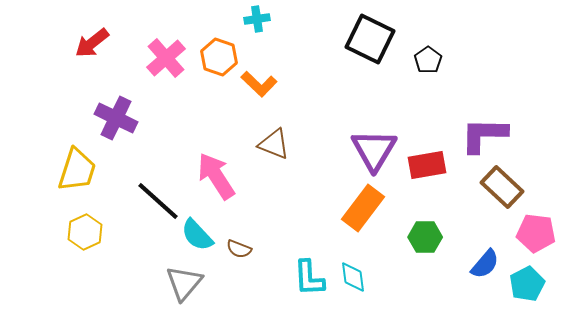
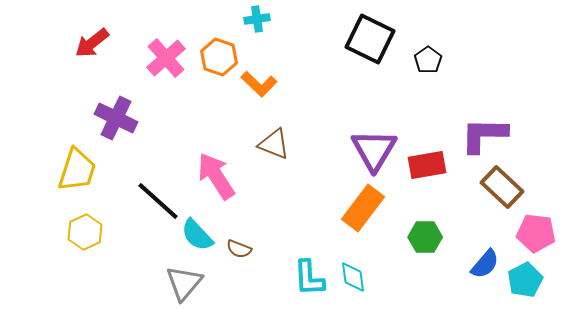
cyan pentagon: moved 2 px left, 4 px up
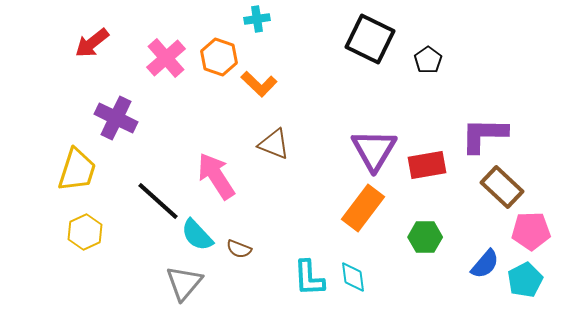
pink pentagon: moved 5 px left, 2 px up; rotated 9 degrees counterclockwise
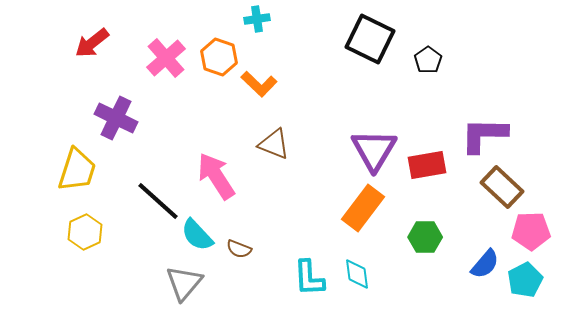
cyan diamond: moved 4 px right, 3 px up
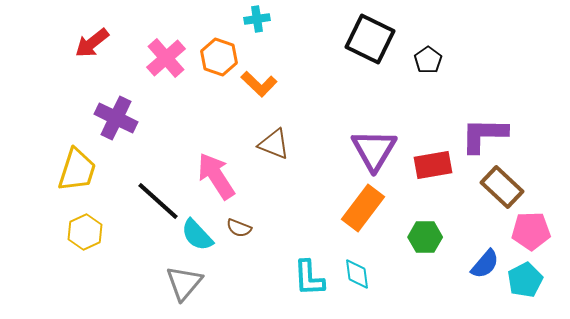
red rectangle: moved 6 px right
brown semicircle: moved 21 px up
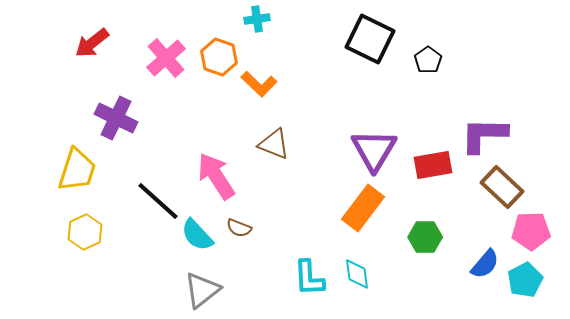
gray triangle: moved 18 px right, 7 px down; rotated 12 degrees clockwise
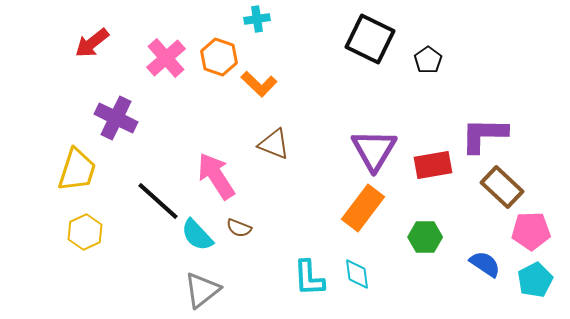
blue semicircle: rotated 96 degrees counterclockwise
cyan pentagon: moved 10 px right
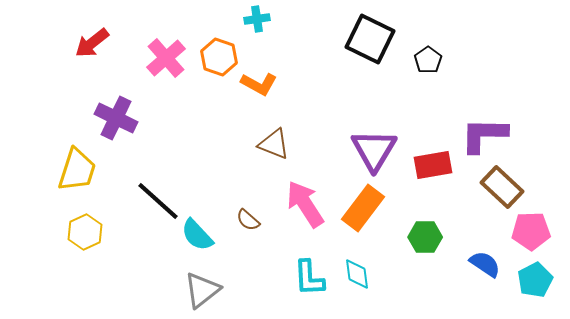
orange L-shape: rotated 15 degrees counterclockwise
pink arrow: moved 89 px right, 28 px down
brown semicircle: moved 9 px right, 8 px up; rotated 20 degrees clockwise
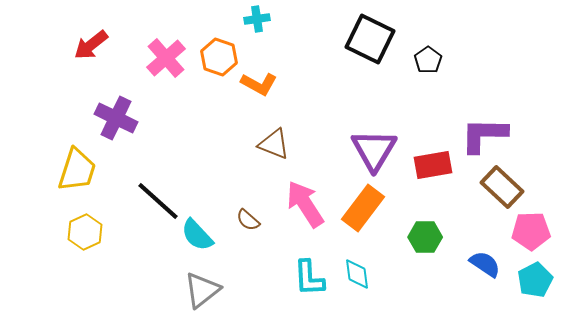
red arrow: moved 1 px left, 2 px down
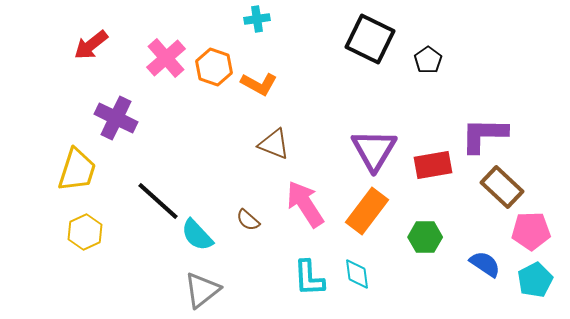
orange hexagon: moved 5 px left, 10 px down
orange rectangle: moved 4 px right, 3 px down
